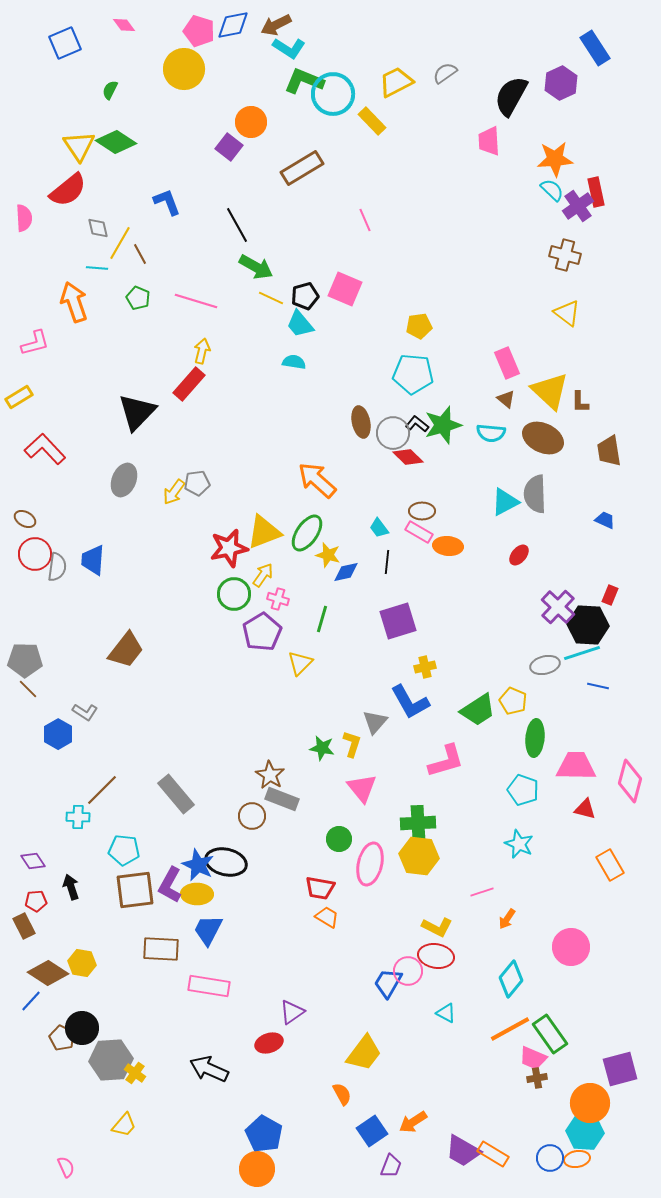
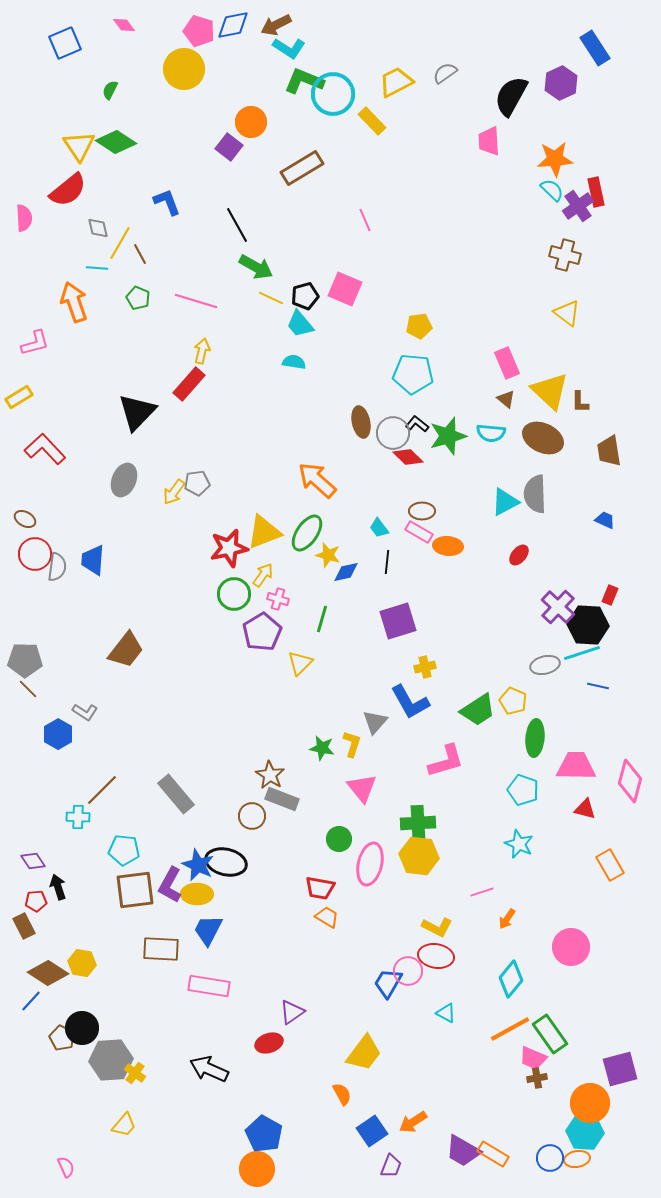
green star at (443, 425): moved 5 px right, 11 px down
black arrow at (71, 887): moved 13 px left
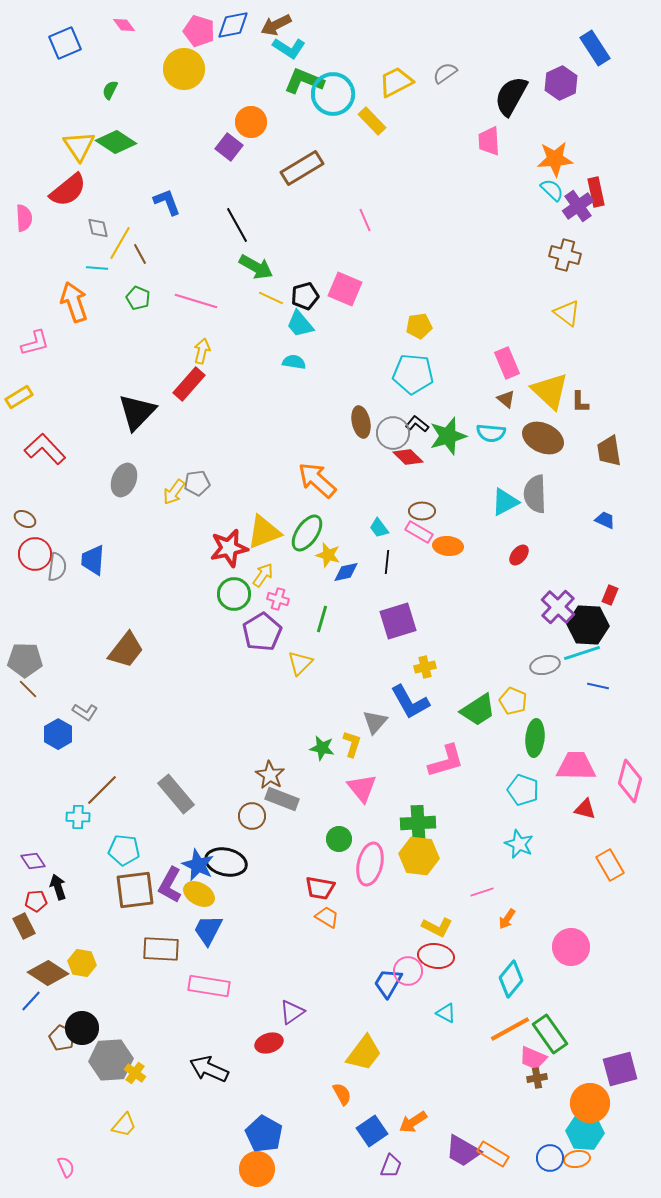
yellow ellipse at (197, 894): moved 2 px right; rotated 28 degrees clockwise
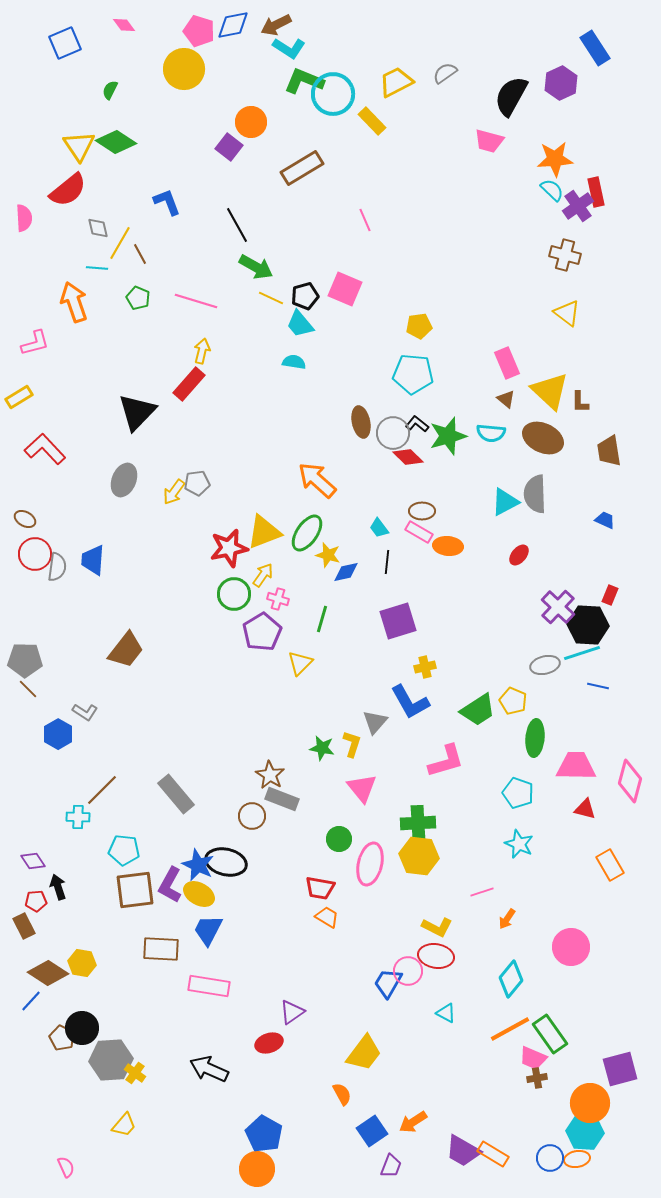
pink trapezoid at (489, 141): rotated 72 degrees counterclockwise
cyan pentagon at (523, 790): moved 5 px left, 3 px down
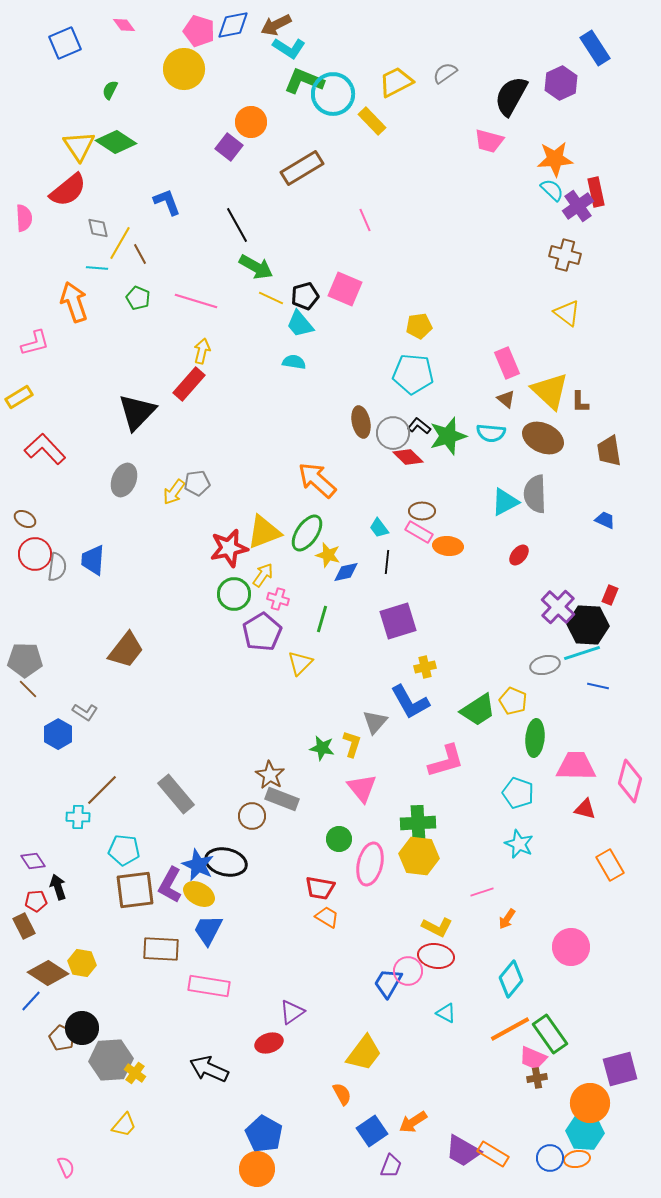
black L-shape at (417, 424): moved 2 px right, 2 px down
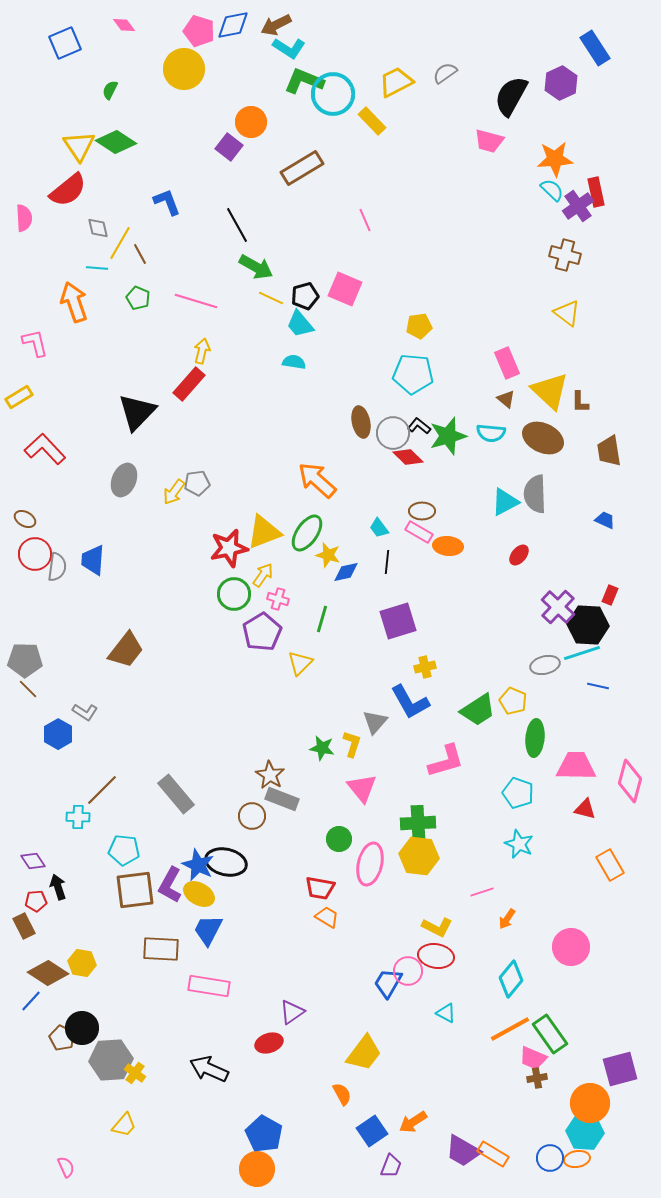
pink L-shape at (35, 343): rotated 88 degrees counterclockwise
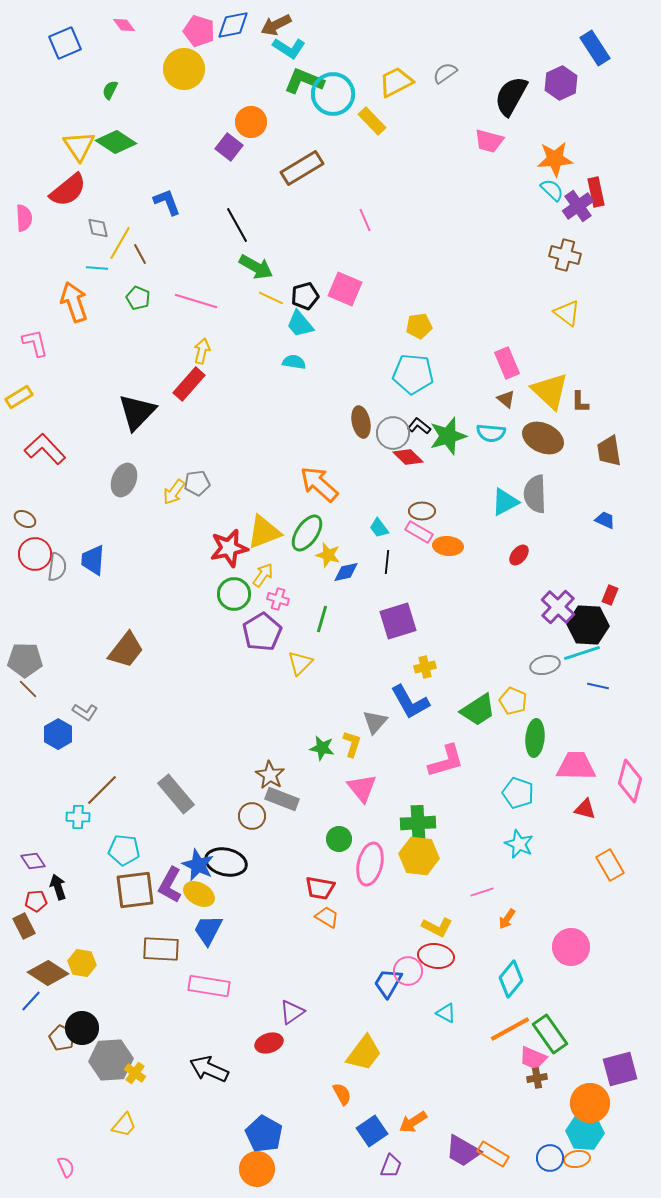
orange arrow at (317, 480): moved 2 px right, 4 px down
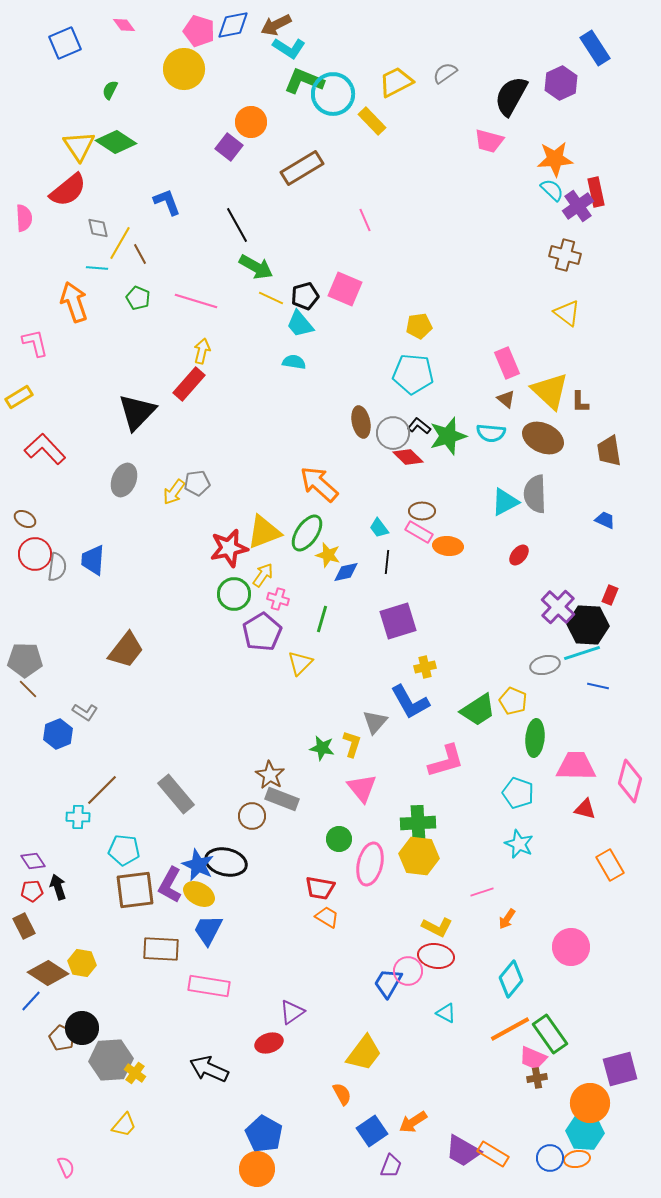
blue hexagon at (58, 734): rotated 8 degrees clockwise
red pentagon at (36, 901): moved 4 px left, 10 px up
